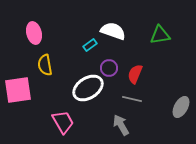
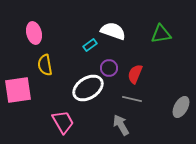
green triangle: moved 1 px right, 1 px up
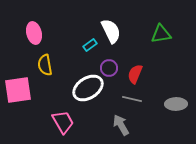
white semicircle: moved 2 px left; rotated 45 degrees clockwise
gray ellipse: moved 5 px left, 3 px up; rotated 60 degrees clockwise
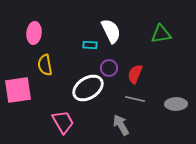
pink ellipse: rotated 20 degrees clockwise
cyan rectangle: rotated 40 degrees clockwise
gray line: moved 3 px right
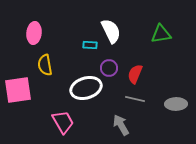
white ellipse: moved 2 px left; rotated 16 degrees clockwise
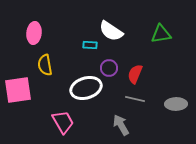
white semicircle: rotated 150 degrees clockwise
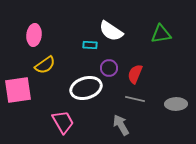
pink ellipse: moved 2 px down
yellow semicircle: rotated 115 degrees counterclockwise
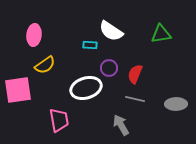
pink trapezoid: moved 4 px left, 2 px up; rotated 20 degrees clockwise
